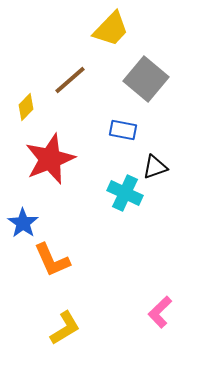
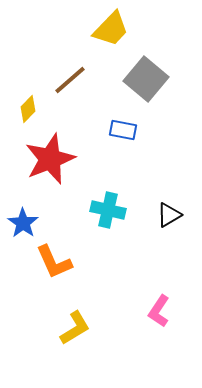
yellow diamond: moved 2 px right, 2 px down
black triangle: moved 14 px right, 48 px down; rotated 12 degrees counterclockwise
cyan cross: moved 17 px left, 17 px down; rotated 12 degrees counterclockwise
orange L-shape: moved 2 px right, 2 px down
pink L-shape: moved 1 px left, 1 px up; rotated 12 degrees counterclockwise
yellow L-shape: moved 10 px right
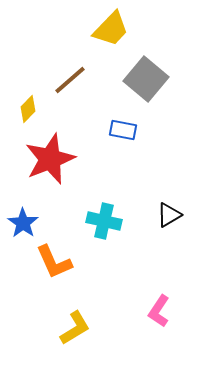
cyan cross: moved 4 px left, 11 px down
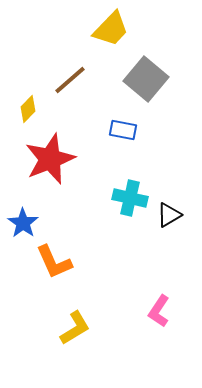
cyan cross: moved 26 px right, 23 px up
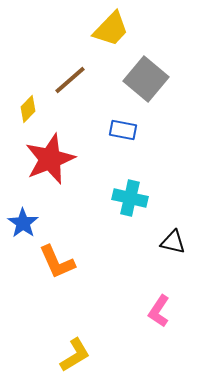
black triangle: moved 4 px right, 27 px down; rotated 44 degrees clockwise
orange L-shape: moved 3 px right
yellow L-shape: moved 27 px down
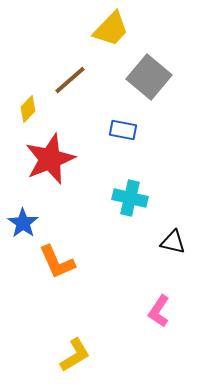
gray square: moved 3 px right, 2 px up
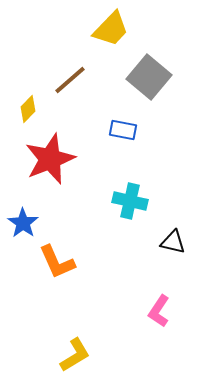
cyan cross: moved 3 px down
